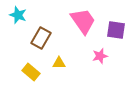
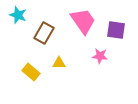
brown rectangle: moved 3 px right, 5 px up
pink star: rotated 21 degrees clockwise
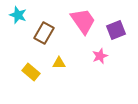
purple square: rotated 30 degrees counterclockwise
pink star: rotated 28 degrees counterclockwise
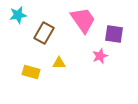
cyan star: rotated 30 degrees counterclockwise
pink trapezoid: moved 1 px up
purple square: moved 2 px left, 4 px down; rotated 30 degrees clockwise
yellow rectangle: rotated 24 degrees counterclockwise
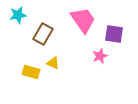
brown rectangle: moved 1 px left, 1 px down
yellow triangle: moved 6 px left; rotated 24 degrees clockwise
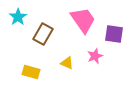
cyan star: moved 2 px down; rotated 24 degrees counterclockwise
pink star: moved 5 px left
yellow triangle: moved 14 px right
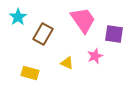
yellow rectangle: moved 1 px left, 1 px down
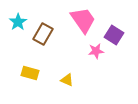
cyan star: moved 5 px down
purple square: moved 1 px down; rotated 24 degrees clockwise
pink star: moved 1 px right, 5 px up; rotated 14 degrees clockwise
yellow triangle: moved 17 px down
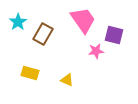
purple square: rotated 18 degrees counterclockwise
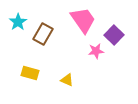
purple square: rotated 30 degrees clockwise
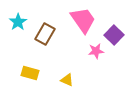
brown rectangle: moved 2 px right
